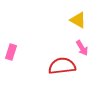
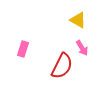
pink rectangle: moved 12 px right, 3 px up
red semicircle: rotated 124 degrees clockwise
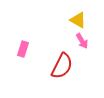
pink arrow: moved 7 px up
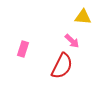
yellow triangle: moved 5 px right, 3 px up; rotated 24 degrees counterclockwise
pink arrow: moved 10 px left; rotated 14 degrees counterclockwise
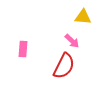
pink rectangle: rotated 14 degrees counterclockwise
red semicircle: moved 2 px right
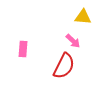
pink arrow: moved 1 px right
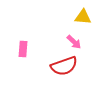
pink arrow: moved 1 px right, 1 px down
red semicircle: rotated 44 degrees clockwise
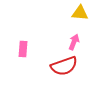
yellow triangle: moved 3 px left, 4 px up
pink arrow: rotated 112 degrees counterclockwise
